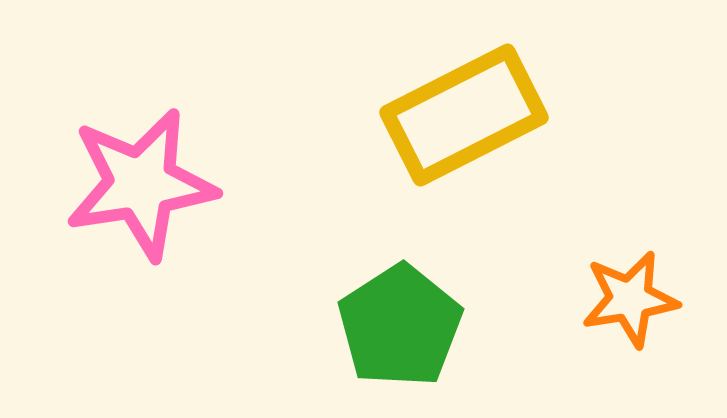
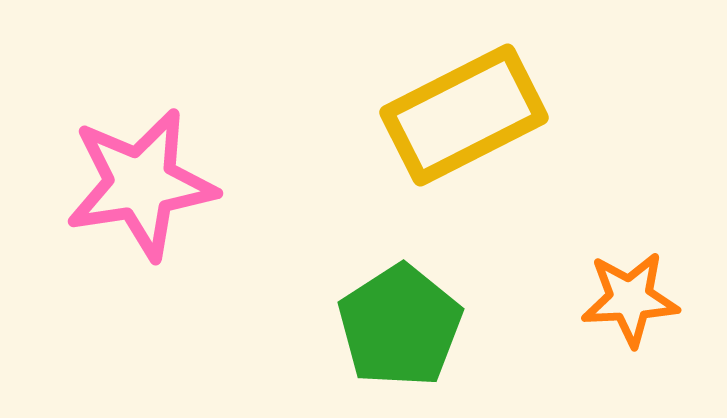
orange star: rotated 6 degrees clockwise
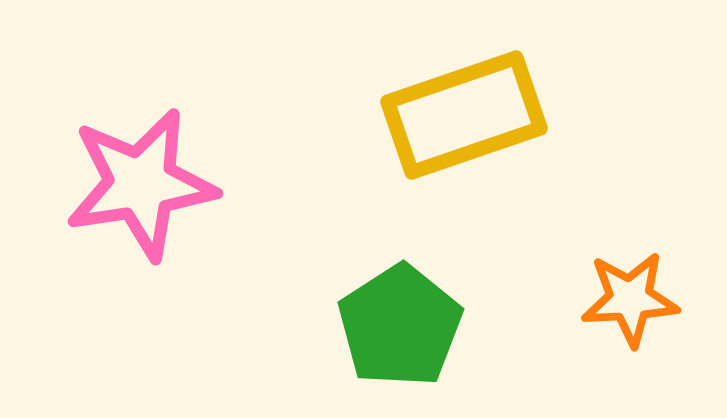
yellow rectangle: rotated 8 degrees clockwise
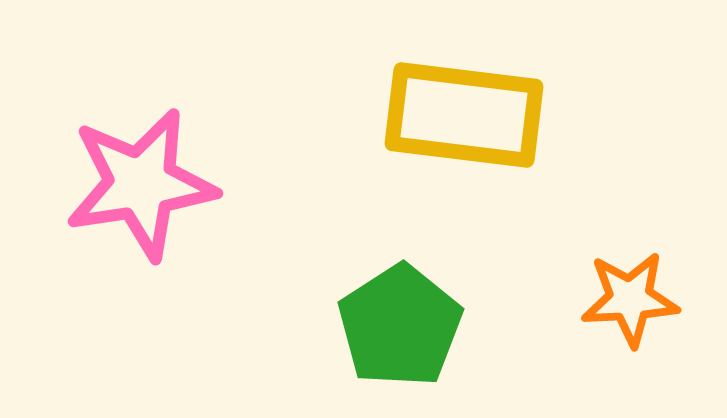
yellow rectangle: rotated 26 degrees clockwise
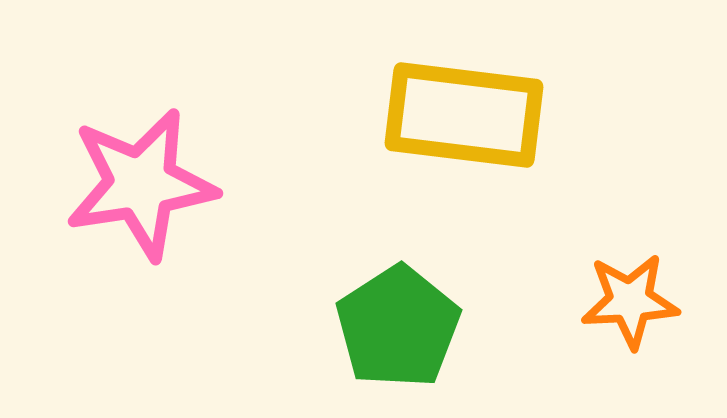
orange star: moved 2 px down
green pentagon: moved 2 px left, 1 px down
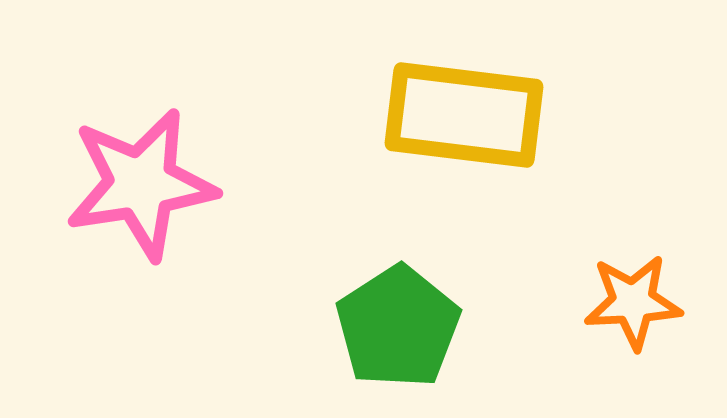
orange star: moved 3 px right, 1 px down
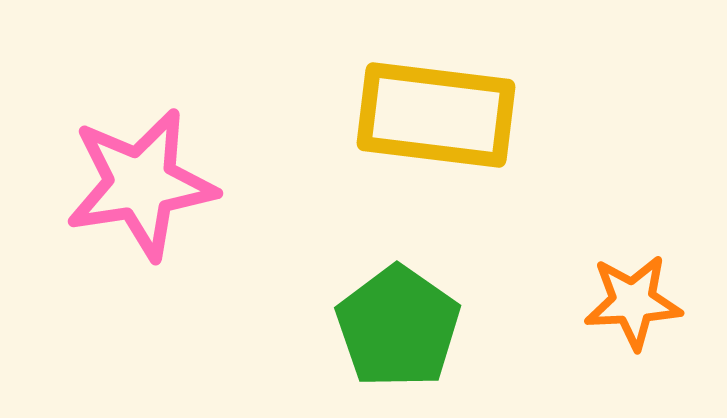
yellow rectangle: moved 28 px left
green pentagon: rotated 4 degrees counterclockwise
